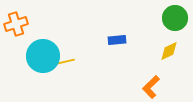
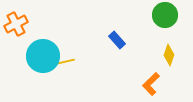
green circle: moved 10 px left, 3 px up
orange cross: rotated 10 degrees counterclockwise
blue rectangle: rotated 54 degrees clockwise
yellow diamond: moved 4 px down; rotated 45 degrees counterclockwise
orange L-shape: moved 3 px up
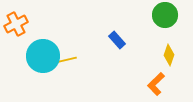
yellow line: moved 2 px right, 2 px up
orange L-shape: moved 5 px right
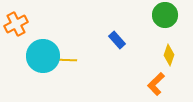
yellow line: rotated 15 degrees clockwise
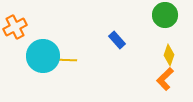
orange cross: moved 1 px left, 3 px down
orange L-shape: moved 9 px right, 5 px up
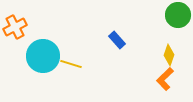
green circle: moved 13 px right
yellow line: moved 5 px right, 4 px down; rotated 15 degrees clockwise
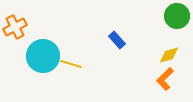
green circle: moved 1 px left, 1 px down
yellow diamond: rotated 55 degrees clockwise
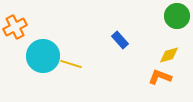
blue rectangle: moved 3 px right
orange L-shape: moved 5 px left, 2 px up; rotated 65 degrees clockwise
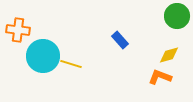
orange cross: moved 3 px right, 3 px down; rotated 35 degrees clockwise
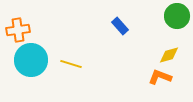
orange cross: rotated 15 degrees counterclockwise
blue rectangle: moved 14 px up
cyan circle: moved 12 px left, 4 px down
